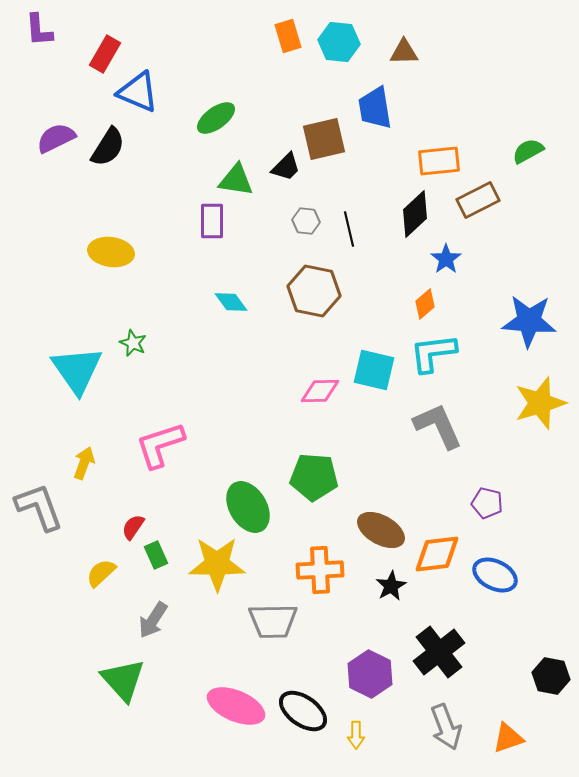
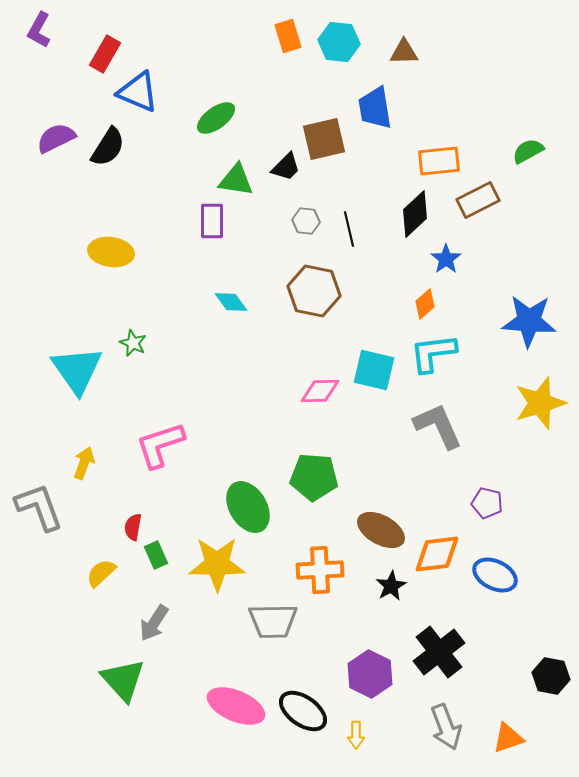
purple L-shape at (39, 30): rotated 33 degrees clockwise
red semicircle at (133, 527): rotated 24 degrees counterclockwise
gray arrow at (153, 620): moved 1 px right, 3 px down
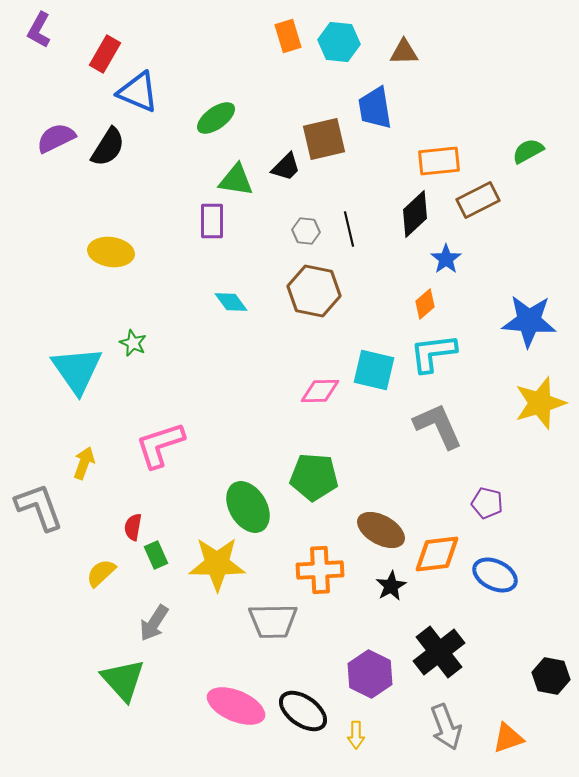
gray hexagon at (306, 221): moved 10 px down
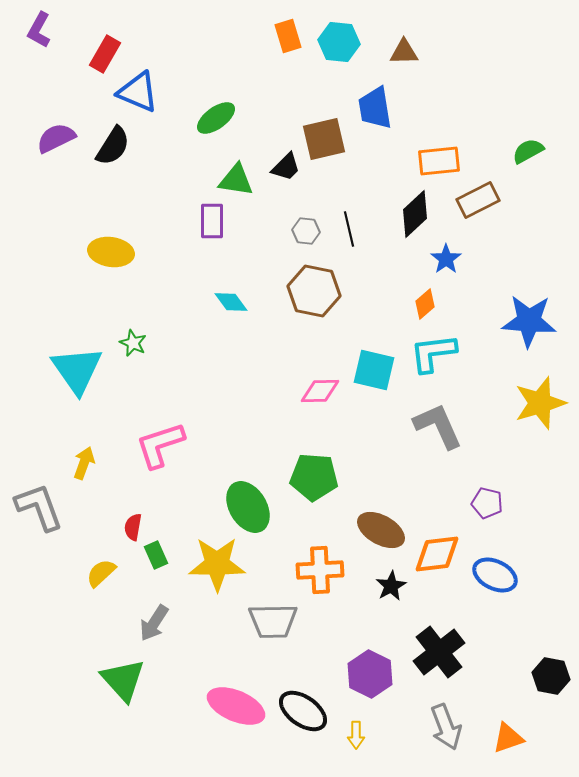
black semicircle at (108, 147): moved 5 px right, 1 px up
